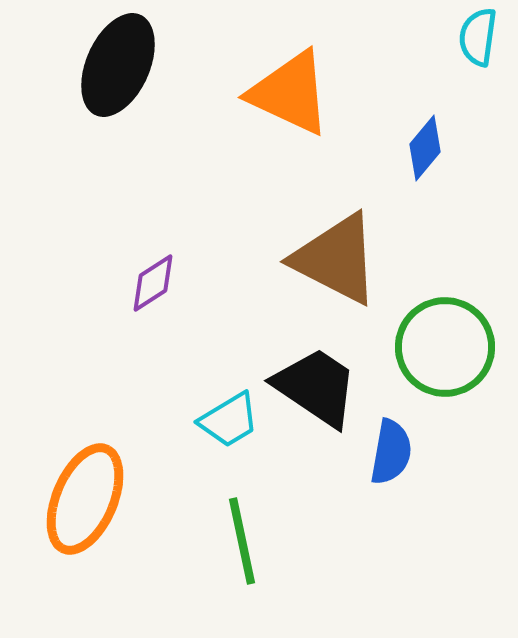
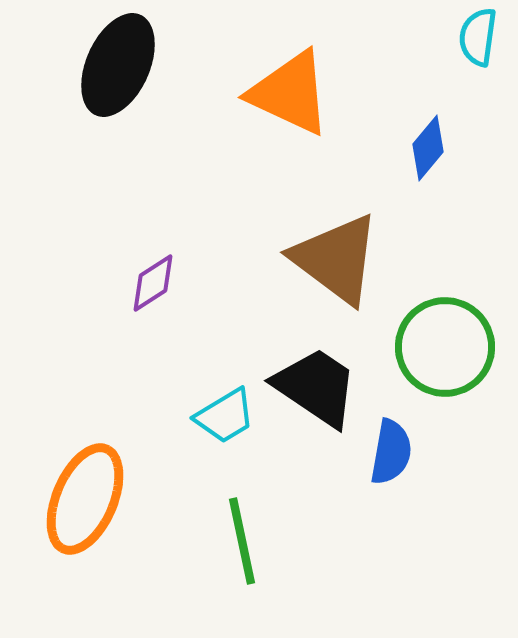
blue diamond: moved 3 px right
brown triangle: rotated 10 degrees clockwise
cyan trapezoid: moved 4 px left, 4 px up
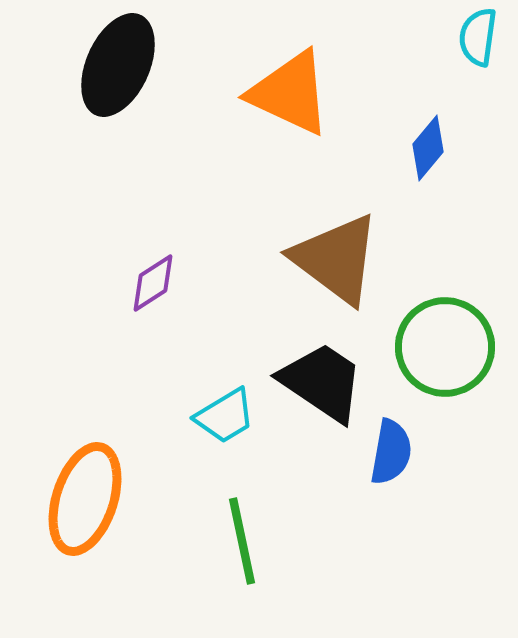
black trapezoid: moved 6 px right, 5 px up
orange ellipse: rotated 5 degrees counterclockwise
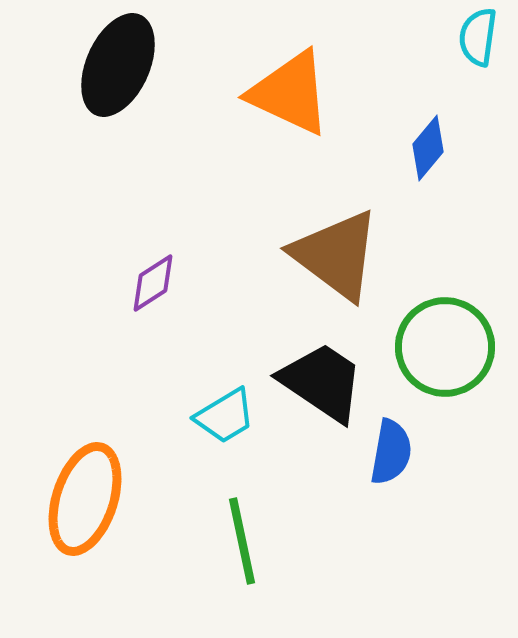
brown triangle: moved 4 px up
